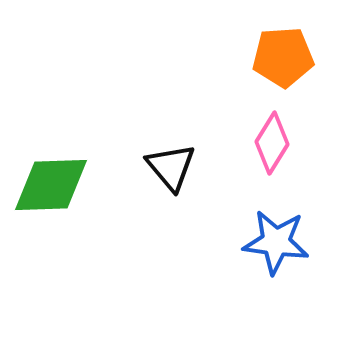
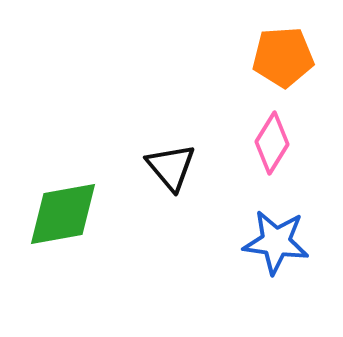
green diamond: moved 12 px right, 29 px down; rotated 8 degrees counterclockwise
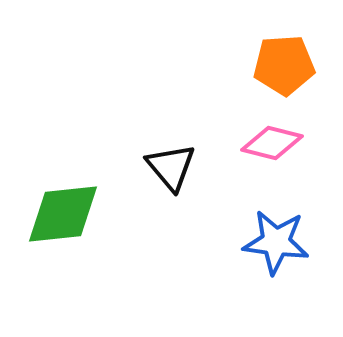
orange pentagon: moved 1 px right, 8 px down
pink diamond: rotated 72 degrees clockwise
green diamond: rotated 4 degrees clockwise
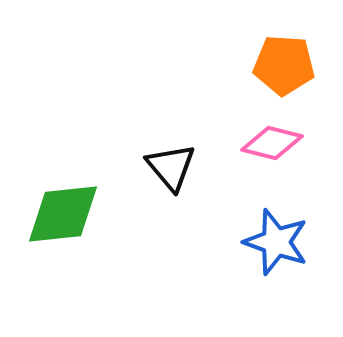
orange pentagon: rotated 8 degrees clockwise
blue star: rotated 12 degrees clockwise
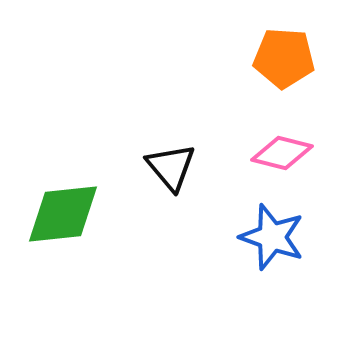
orange pentagon: moved 7 px up
pink diamond: moved 10 px right, 10 px down
blue star: moved 4 px left, 5 px up
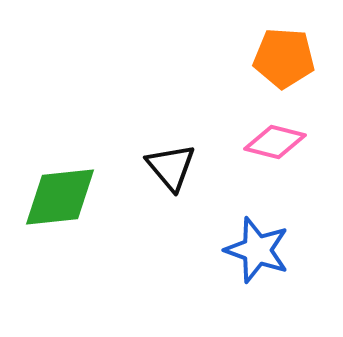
pink diamond: moved 7 px left, 11 px up
green diamond: moved 3 px left, 17 px up
blue star: moved 15 px left, 13 px down
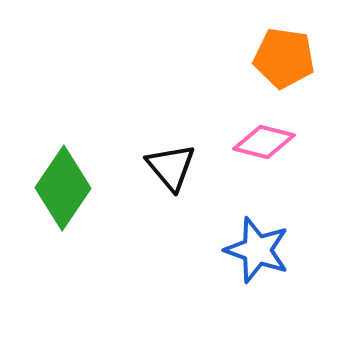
orange pentagon: rotated 4 degrees clockwise
pink diamond: moved 11 px left
green diamond: moved 3 px right, 9 px up; rotated 50 degrees counterclockwise
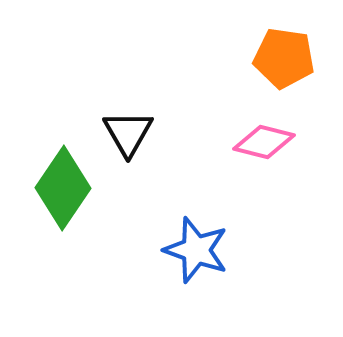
black triangle: moved 43 px left, 34 px up; rotated 10 degrees clockwise
blue star: moved 61 px left
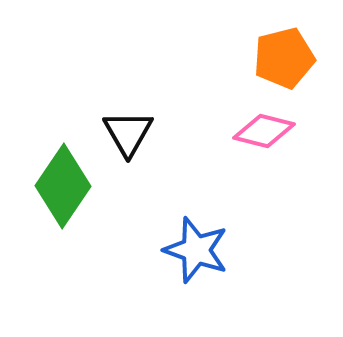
orange pentagon: rotated 22 degrees counterclockwise
pink diamond: moved 11 px up
green diamond: moved 2 px up
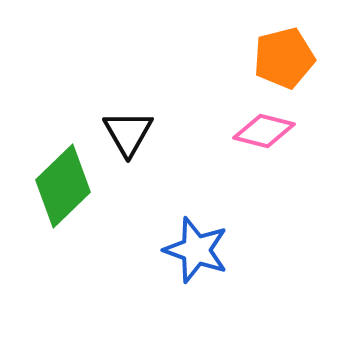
green diamond: rotated 12 degrees clockwise
